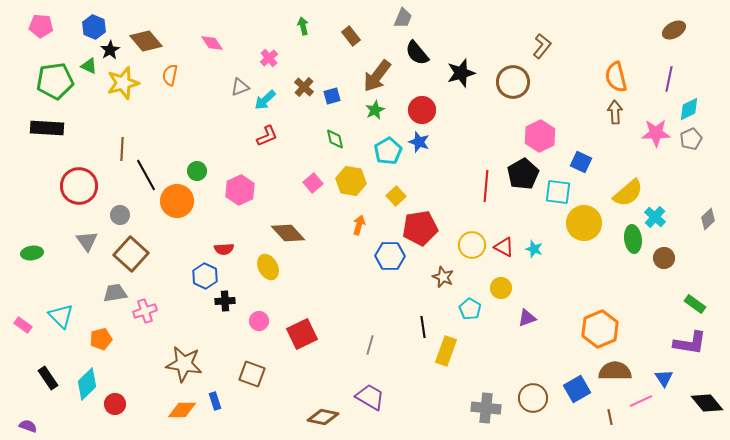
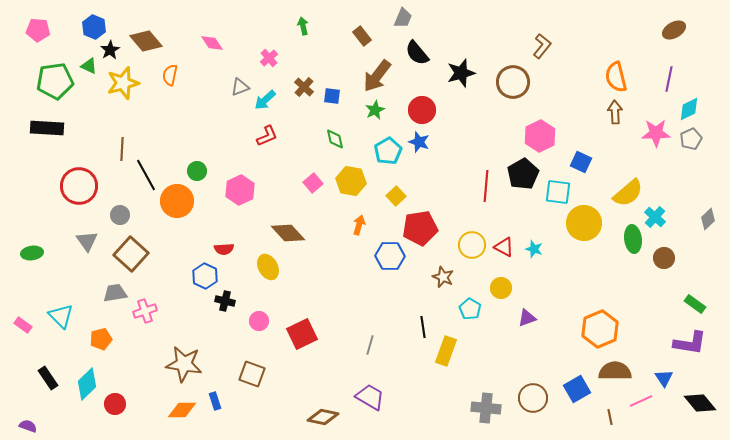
pink pentagon at (41, 26): moved 3 px left, 4 px down
brown rectangle at (351, 36): moved 11 px right
blue square at (332, 96): rotated 24 degrees clockwise
black cross at (225, 301): rotated 18 degrees clockwise
black diamond at (707, 403): moved 7 px left
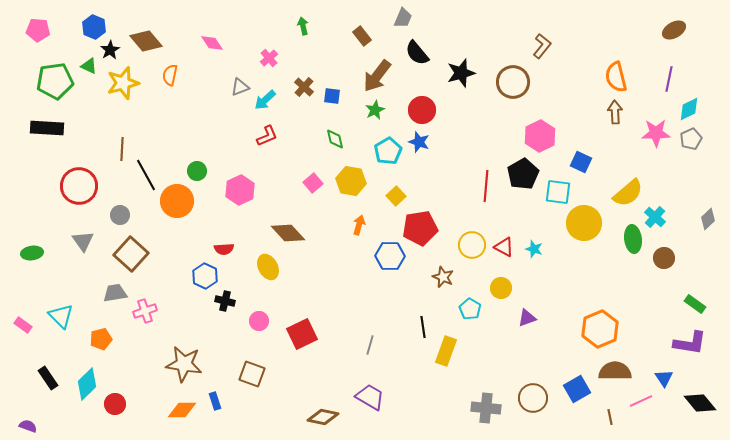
gray triangle at (87, 241): moved 4 px left
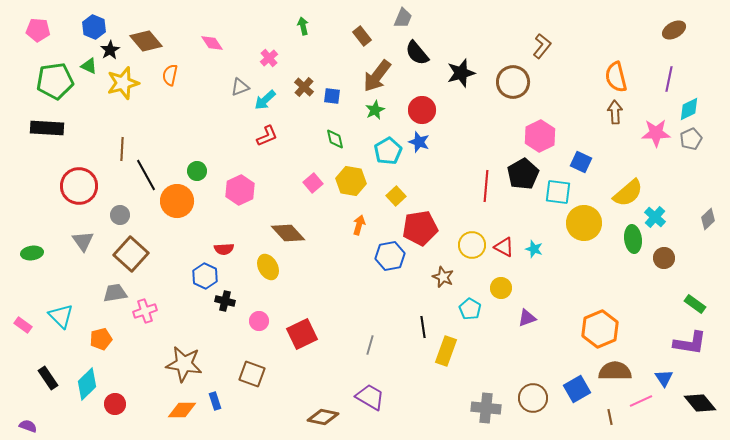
blue hexagon at (390, 256): rotated 12 degrees counterclockwise
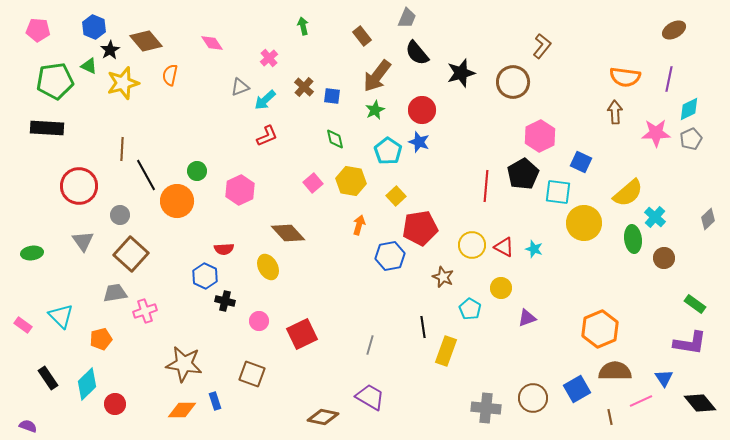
gray trapezoid at (403, 18): moved 4 px right
orange semicircle at (616, 77): moved 9 px right; rotated 68 degrees counterclockwise
cyan pentagon at (388, 151): rotated 8 degrees counterclockwise
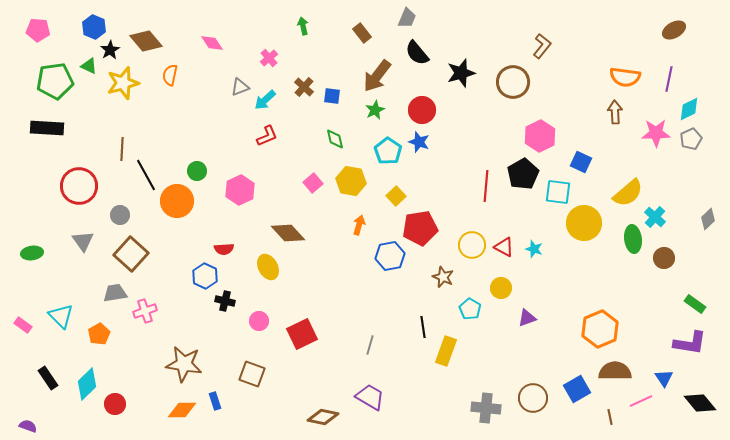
brown rectangle at (362, 36): moved 3 px up
orange pentagon at (101, 339): moved 2 px left, 5 px up; rotated 15 degrees counterclockwise
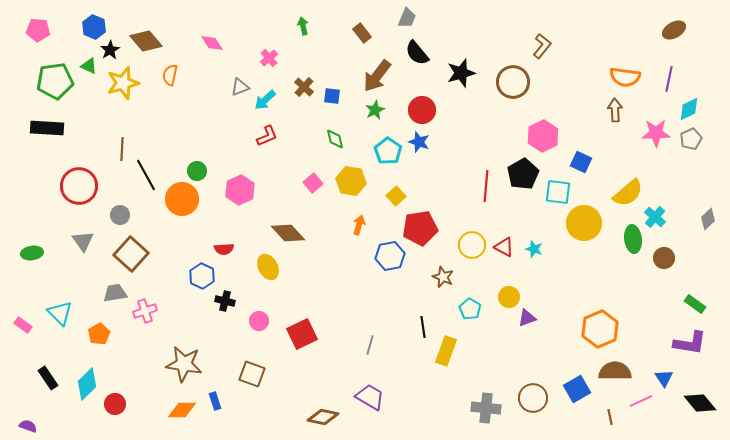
brown arrow at (615, 112): moved 2 px up
pink hexagon at (540, 136): moved 3 px right
orange circle at (177, 201): moved 5 px right, 2 px up
blue hexagon at (205, 276): moved 3 px left
yellow circle at (501, 288): moved 8 px right, 9 px down
cyan triangle at (61, 316): moved 1 px left, 3 px up
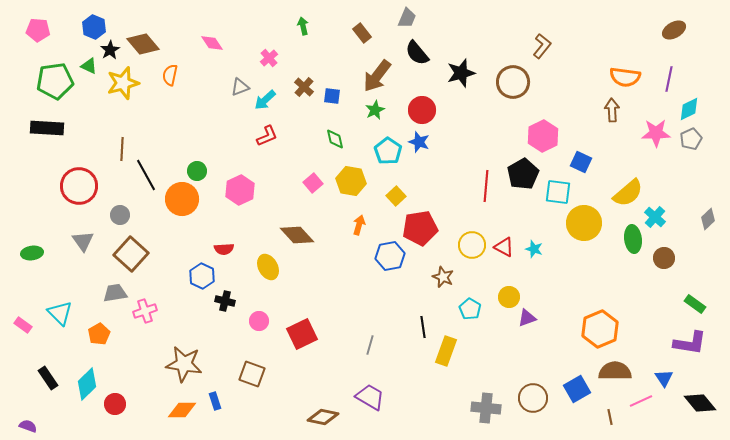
brown diamond at (146, 41): moved 3 px left, 3 px down
brown arrow at (615, 110): moved 3 px left
brown diamond at (288, 233): moved 9 px right, 2 px down
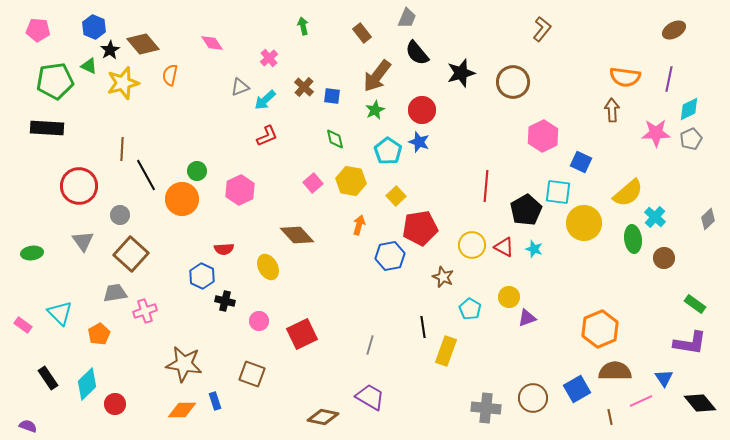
brown L-shape at (542, 46): moved 17 px up
black pentagon at (523, 174): moved 3 px right, 36 px down
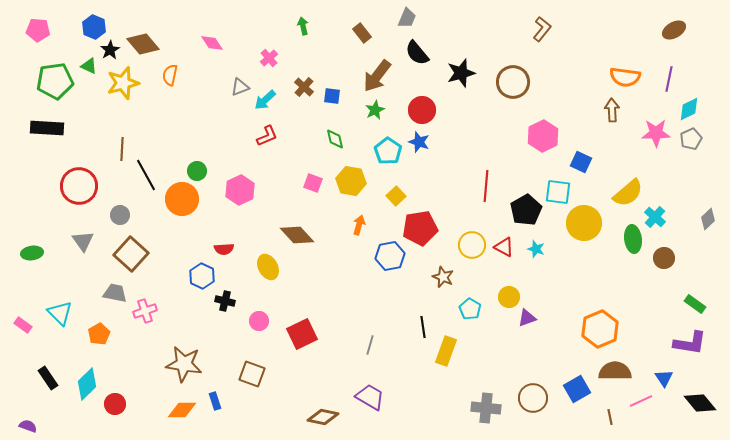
pink square at (313, 183): rotated 30 degrees counterclockwise
cyan star at (534, 249): moved 2 px right
gray trapezoid at (115, 293): rotated 20 degrees clockwise
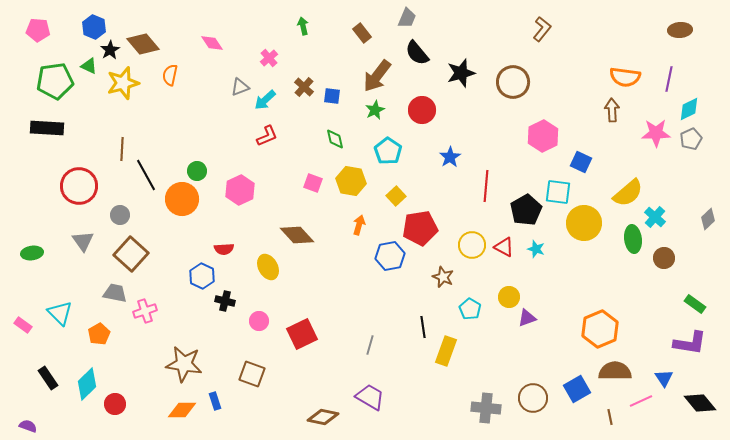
brown ellipse at (674, 30): moved 6 px right; rotated 25 degrees clockwise
blue star at (419, 142): moved 31 px right, 15 px down; rotated 20 degrees clockwise
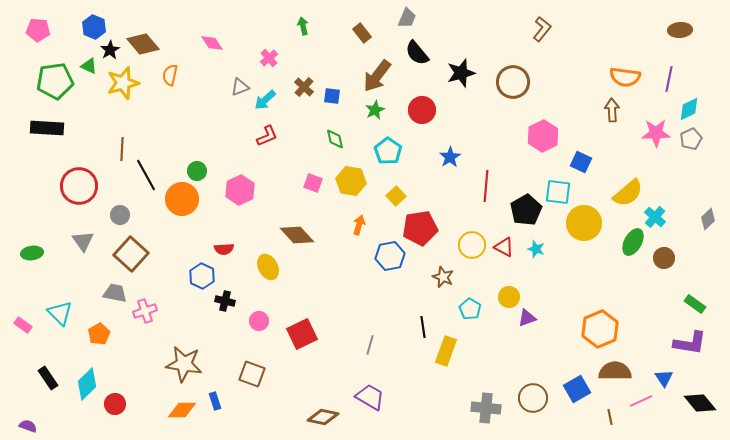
green ellipse at (633, 239): moved 3 px down; rotated 36 degrees clockwise
